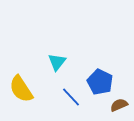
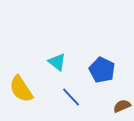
cyan triangle: rotated 30 degrees counterclockwise
blue pentagon: moved 2 px right, 12 px up
brown semicircle: moved 3 px right, 1 px down
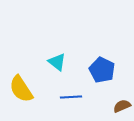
blue line: rotated 50 degrees counterclockwise
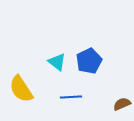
blue pentagon: moved 13 px left, 9 px up; rotated 20 degrees clockwise
brown semicircle: moved 2 px up
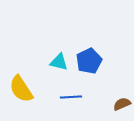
cyan triangle: moved 2 px right; rotated 24 degrees counterclockwise
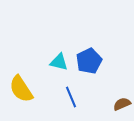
blue line: rotated 70 degrees clockwise
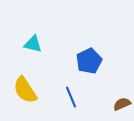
cyan triangle: moved 26 px left, 18 px up
yellow semicircle: moved 4 px right, 1 px down
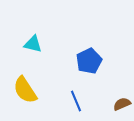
blue line: moved 5 px right, 4 px down
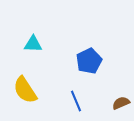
cyan triangle: rotated 12 degrees counterclockwise
brown semicircle: moved 1 px left, 1 px up
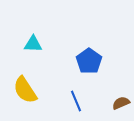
blue pentagon: rotated 10 degrees counterclockwise
